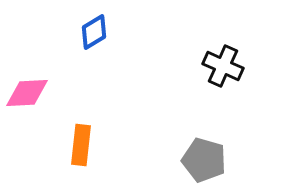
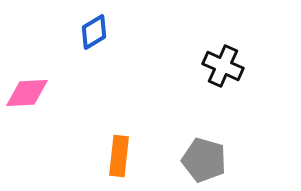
orange rectangle: moved 38 px right, 11 px down
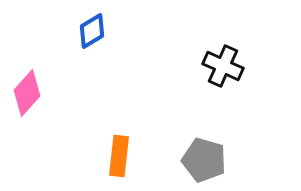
blue diamond: moved 2 px left, 1 px up
pink diamond: rotated 45 degrees counterclockwise
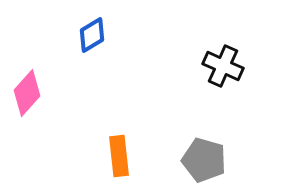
blue diamond: moved 4 px down
orange rectangle: rotated 12 degrees counterclockwise
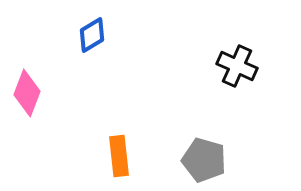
black cross: moved 14 px right
pink diamond: rotated 21 degrees counterclockwise
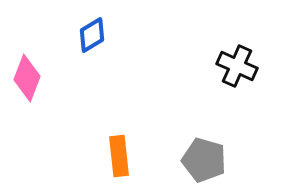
pink diamond: moved 15 px up
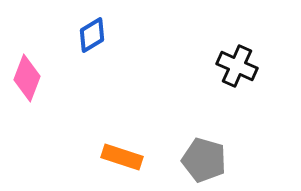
orange rectangle: moved 3 px right, 1 px down; rotated 66 degrees counterclockwise
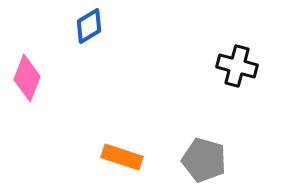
blue diamond: moved 3 px left, 9 px up
black cross: rotated 9 degrees counterclockwise
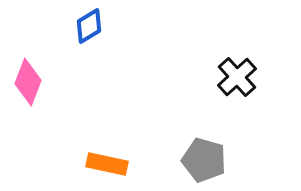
black cross: moved 11 px down; rotated 33 degrees clockwise
pink diamond: moved 1 px right, 4 px down
orange rectangle: moved 15 px left, 7 px down; rotated 6 degrees counterclockwise
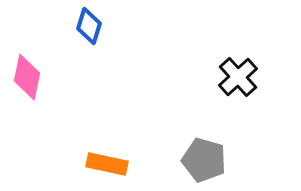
blue diamond: rotated 42 degrees counterclockwise
black cross: moved 1 px right
pink diamond: moved 1 px left, 5 px up; rotated 9 degrees counterclockwise
